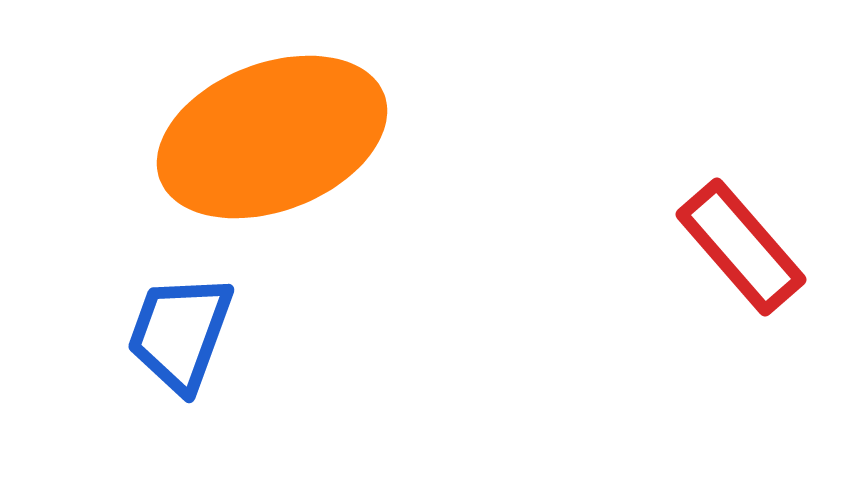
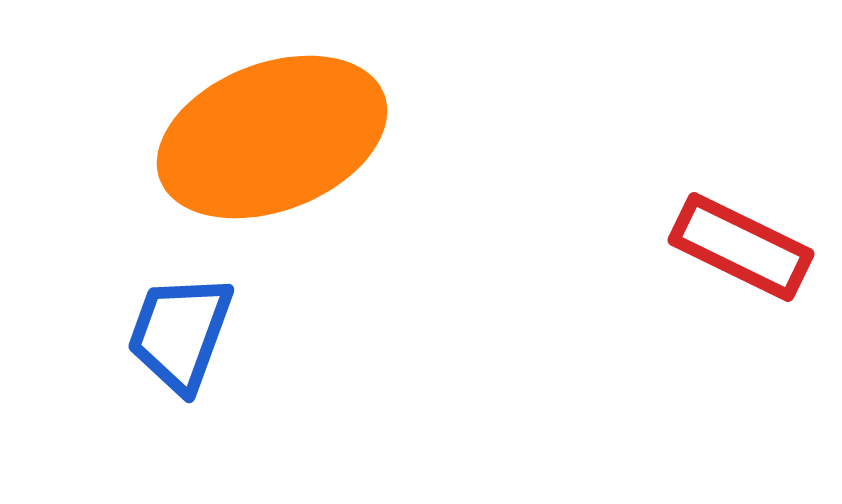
red rectangle: rotated 23 degrees counterclockwise
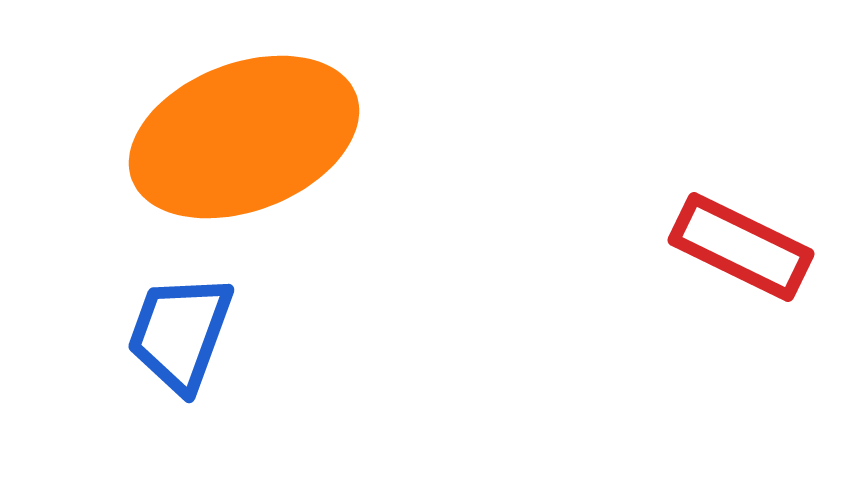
orange ellipse: moved 28 px left
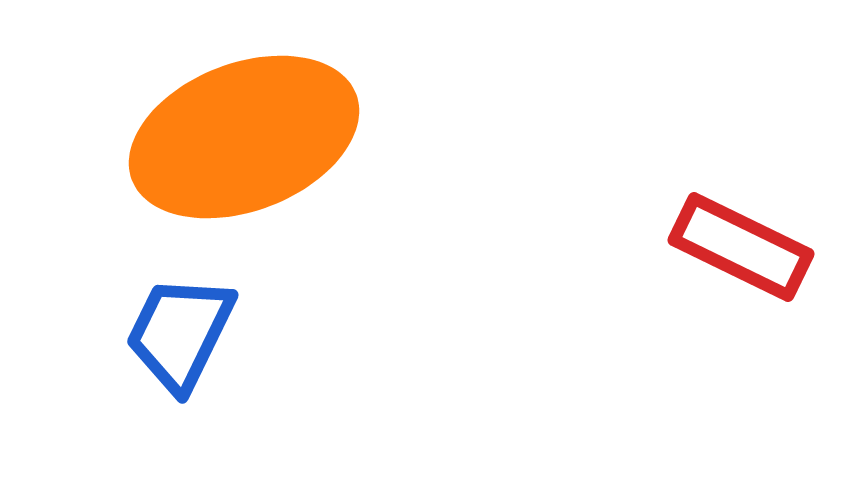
blue trapezoid: rotated 6 degrees clockwise
